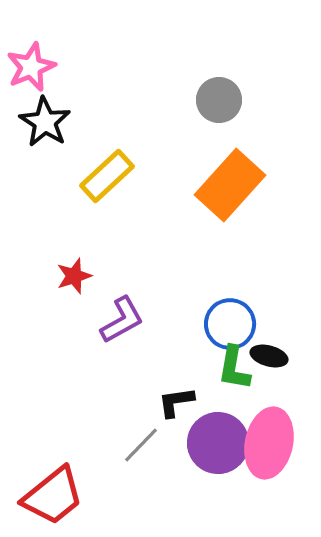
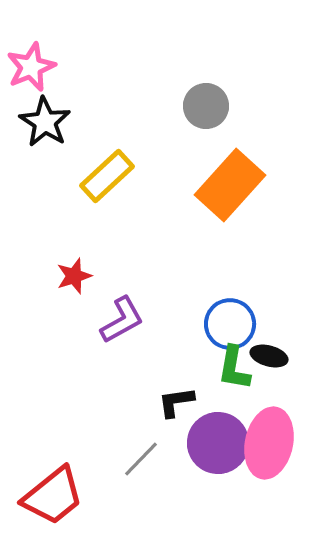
gray circle: moved 13 px left, 6 px down
gray line: moved 14 px down
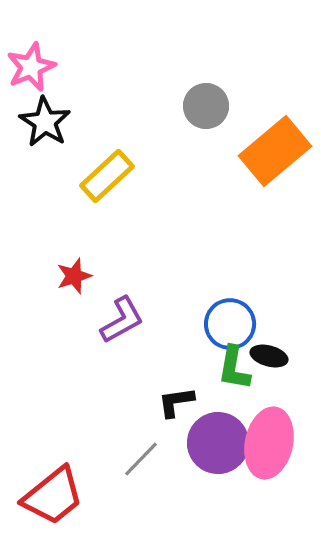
orange rectangle: moved 45 px right, 34 px up; rotated 8 degrees clockwise
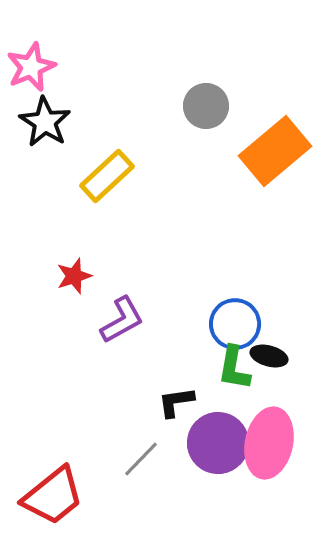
blue circle: moved 5 px right
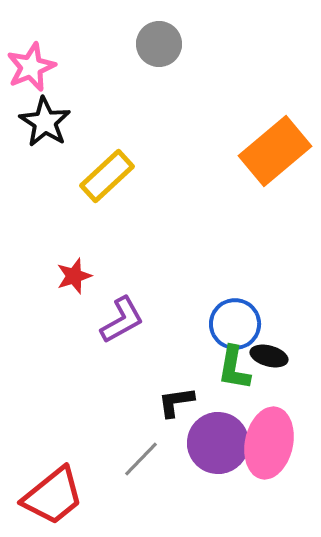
gray circle: moved 47 px left, 62 px up
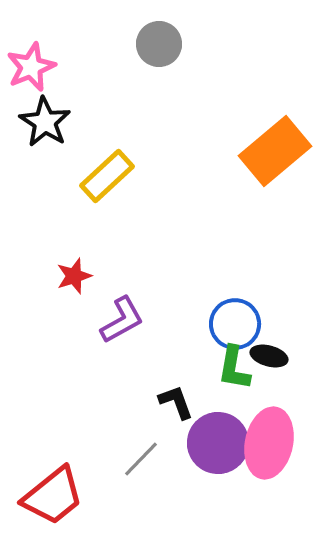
black L-shape: rotated 78 degrees clockwise
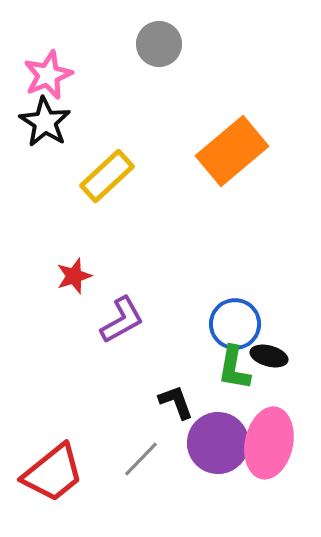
pink star: moved 17 px right, 8 px down
orange rectangle: moved 43 px left
red trapezoid: moved 23 px up
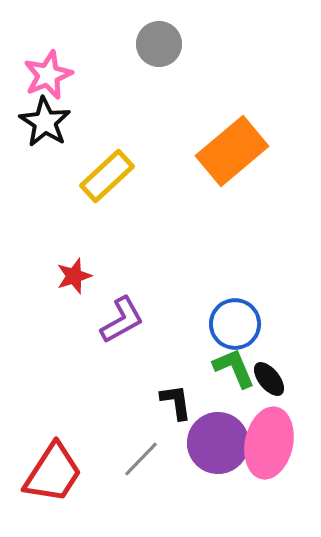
black ellipse: moved 23 px down; rotated 36 degrees clockwise
green L-shape: rotated 147 degrees clockwise
black L-shape: rotated 12 degrees clockwise
red trapezoid: rotated 18 degrees counterclockwise
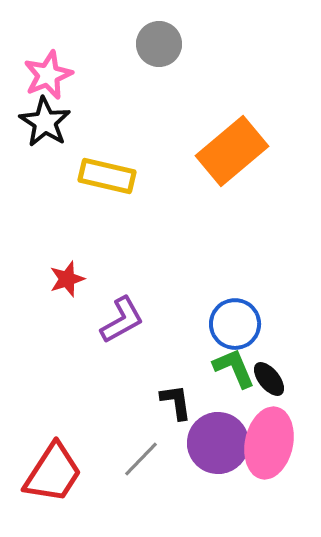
yellow rectangle: rotated 56 degrees clockwise
red star: moved 7 px left, 3 px down
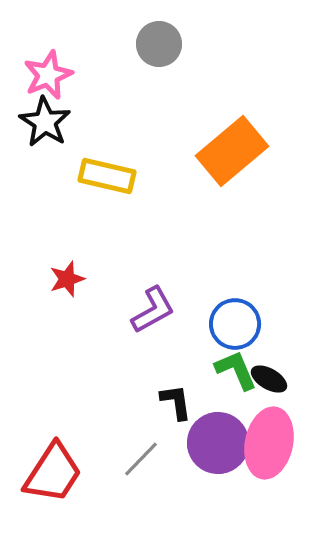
purple L-shape: moved 31 px right, 10 px up
green L-shape: moved 2 px right, 2 px down
black ellipse: rotated 21 degrees counterclockwise
